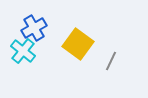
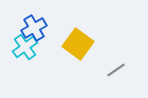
cyan cross: moved 2 px right, 4 px up; rotated 15 degrees clockwise
gray line: moved 5 px right, 9 px down; rotated 30 degrees clockwise
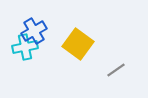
blue cross: moved 3 px down
cyan cross: rotated 25 degrees clockwise
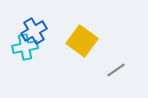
yellow square: moved 4 px right, 3 px up
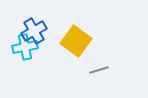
yellow square: moved 6 px left
gray line: moved 17 px left; rotated 18 degrees clockwise
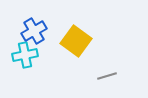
cyan cross: moved 8 px down
gray line: moved 8 px right, 6 px down
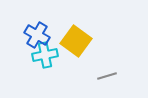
blue cross: moved 3 px right, 4 px down; rotated 30 degrees counterclockwise
cyan cross: moved 20 px right
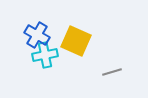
yellow square: rotated 12 degrees counterclockwise
gray line: moved 5 px right, 4 px up
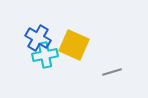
blue cross: moved 1 px right, 3 px down
yellow square: moved 2 px left, 4 px down
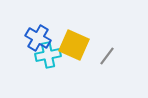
cyan cross: moved 3 px right
gray line: moved 5 px left, 16 px up; rotated 36 degrees counterclockwise
